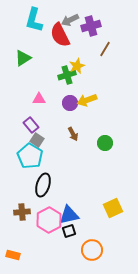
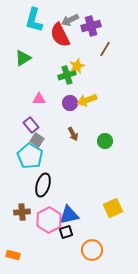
green circle: moved 2 px up
black square: moved 3 px left, 1 px down
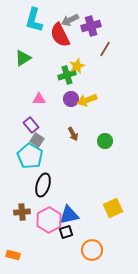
purple circle: moved 1 px right, 4 px up
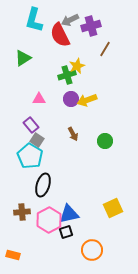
blue triangle: moved 1 px up
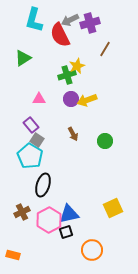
purple cross: moved 1 px left, 3 px up
brown cross: rotated 21 degrees counterclockwise
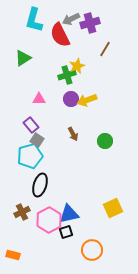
gray arrow: moved 1 px right, 1 px up
cyan pentagon: rotated 25 degrees clockwise
black ellipse: moved 3 px left
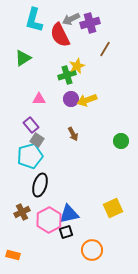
green circle: moved 16 px right
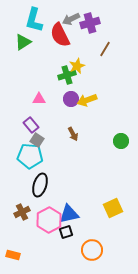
green triangle: moved 16 px up
cyan pentagon: rotated 20 degrees clockwise
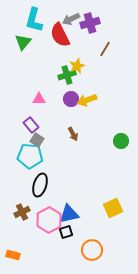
green triangle: rotated 18 degrees counterclockwise
